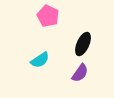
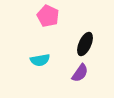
black ellipse: moved 2 px right
cyan semicircle: rotated 24 degrees clockwise
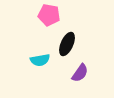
pink pentagon: moved 1 px right, 1 px up; rotated 15 degrees counterclockwise
black ellipse: moved 18 px left
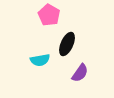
pink pentagon: rotated 20 degrees clockwise
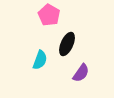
cyan semicircle: rotated 60 degrees counterclockwise
purple semicircle: moved 1 px right
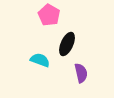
cyan semicircle: rotated 90 degrees counterclockwise
purple semicircle: rotated 48 degrees counterclockwise
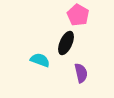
pink pentagon: moved 29 px right
black ellipse: moved 1 px left, 1 px up
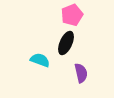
pink pentagon: moved 6 px left; rotated 20 degrees clockwise
